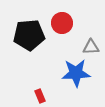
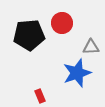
blue star: moved 1 px right; rotated 16 degrees counterclockwise
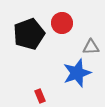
black pentagon: moved 1 px up; rotated 16 degrees counterclockwise
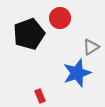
red circle: moved 2 px left, 5 px up
gray triangle: rotated 30 degrees counterclockwise
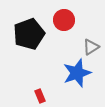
red circle: moved 4 px right, 2 px down
